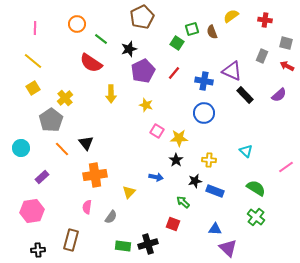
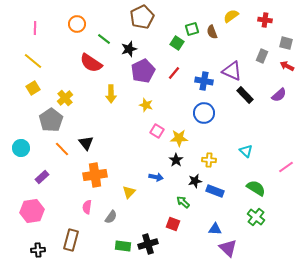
green line at (101, 39): moved 3 px right
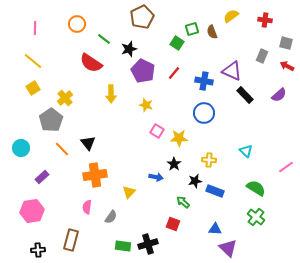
purple pentagon at (143, 71): rotated 20 degrees counterclockwise
black triangle at (86, 143): moved 2 px right
black star at (176, 160): moved 2 px left, 4 px down
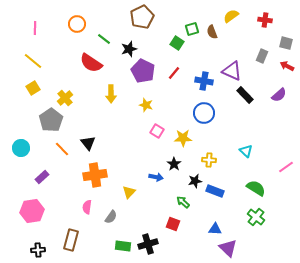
yellow star at (179, 138): moved 4 px right
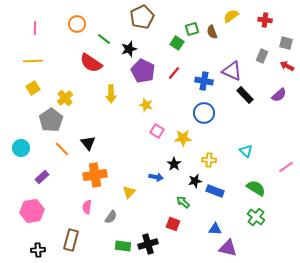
yellow line at (33, 61): rotated 42 degrees counterclockwise
purple triangle at (228, 248): rotated 30 degrees counterclockwise
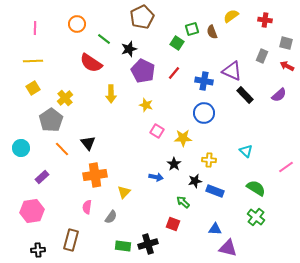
yellow triangle at (129, 192): moved 5 px left
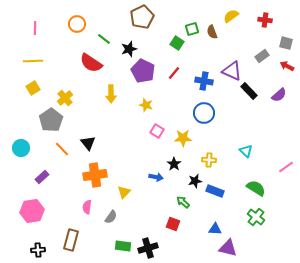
gray rectangle at (262, 56): rotated 32 degrees clockwise
black rectangle at (245, 95): moved 4 px right, 4 px up
black cross at (148, 244): moved 4 px down
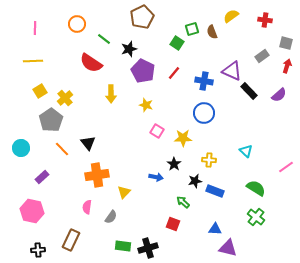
red arrow at (287, 66): rotated 80 degrees clockwise
yellow square at (33, 88): moved 7 px right, 3 px down
orange cross at (95, 175): moved 2 px right
pink hexagon at (32, 211): rotated 20 degrees clockwise
brown rectangle at (71, 240): rotated 10 degrees clockwise
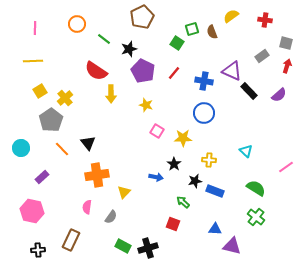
red semicircle at (91, 63): moved 5 px right, 8 px down
green rectangle at (123, 246): rotated 21 degrees clockwise
purple triangle at (228, 248): moved 4 px right, 2 px up
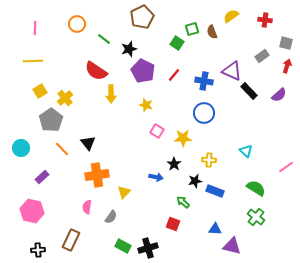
red line at (174, 73): moved 2 px down
